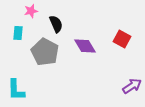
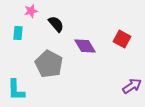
black semicircle: rotated 18 degrees counterclockwise
gray pentagon: moved 4 px right, 12 px down
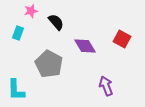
black semicircle: moved 2 px up
cyan rectangle: rotated 16 degrees clockwise
purple arrow: moved 26 px left; rotated 78 degrees counterclockwise
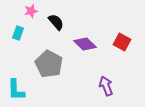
red square: moved 3 px down
purple diamond: moved 2 px up; rotated 15 degrees counterclockwise
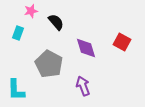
purple diamond: moved 1 px right, 4 px down; rotated 30 degrees clockwise
purple arrow: moved 23 px left
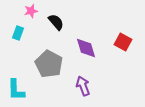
red square: moved 1 px right
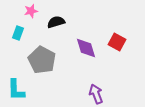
black semicircle: rotated 66 degrees counterclockwise
red square: moved 6 px left
gray pentagon: moved 7 px left, 4 px up
purple arrow: moved 13 px right, 8 px down
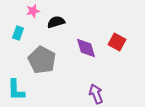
pink star: moved 2 px right
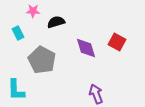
pink star: rotated 16 degrees clockwise
cyan rectangle: rotated 48 degrees counterclockwise
